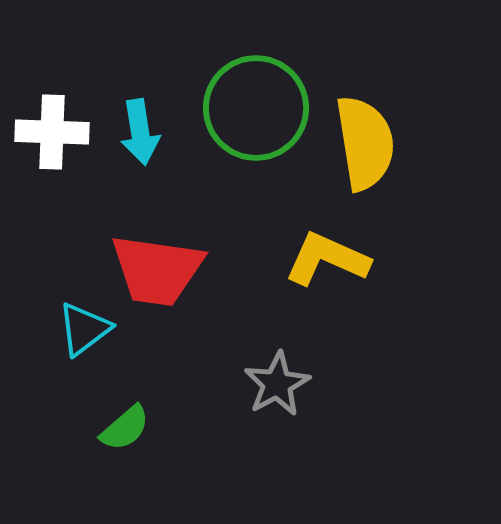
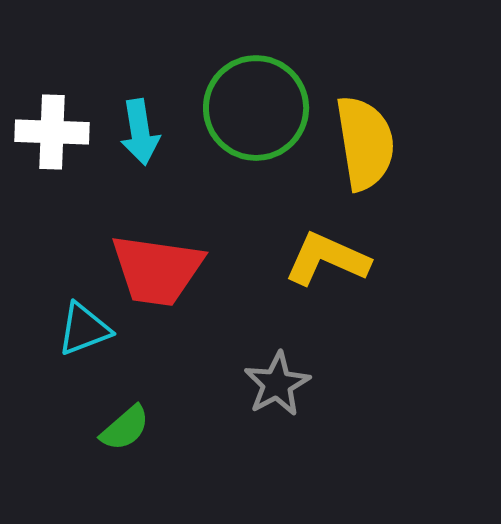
cyan triangle: rotated 16 degrees clockwise
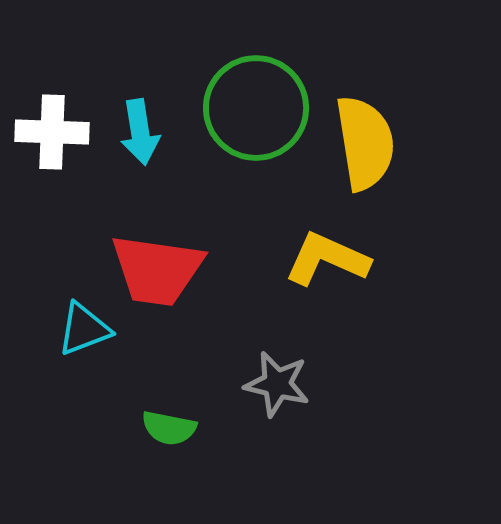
gray star: rotated 30 degrees counterclockwise
green semicircle: moved 44 px right; rotated 52 degrees clockwise
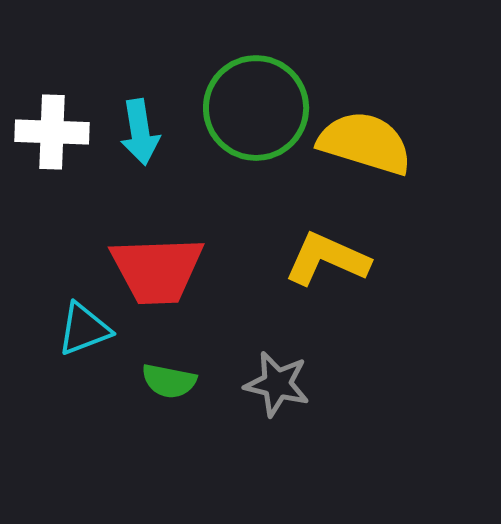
yellow semicircle: rotated 64 degrees counterclockwise
red trapezoid: rotated 10 degrees counterclockwise
green semicircle: moved 47 px up
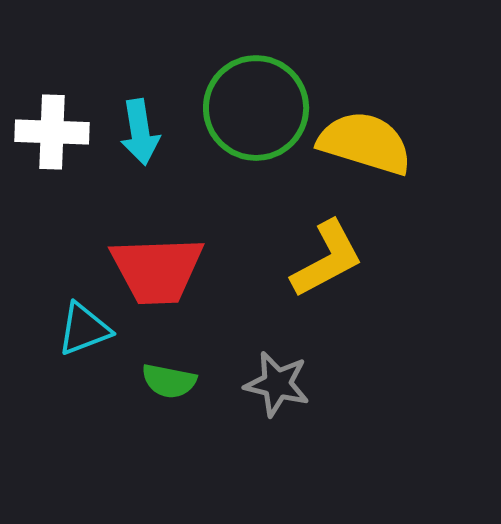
yellow L-shape: rotated 128 degrees clockwise
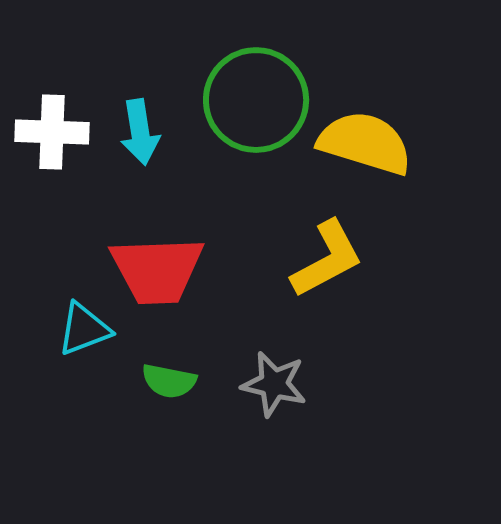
green circle: moved 8 px up
gray star: moved 3 px left
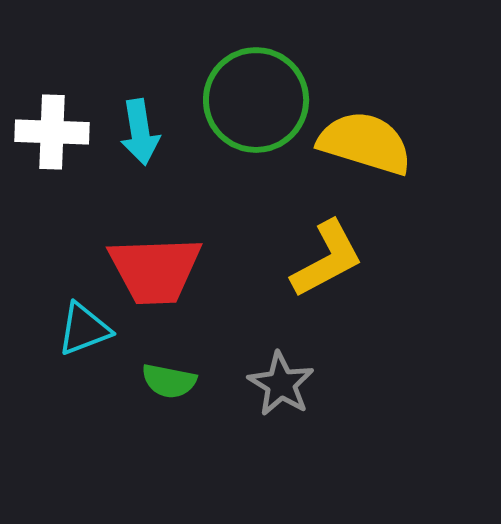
red trapezoid: moved 2 px left
gray star: moved 7 px right; rotated 18 degrees clockwise
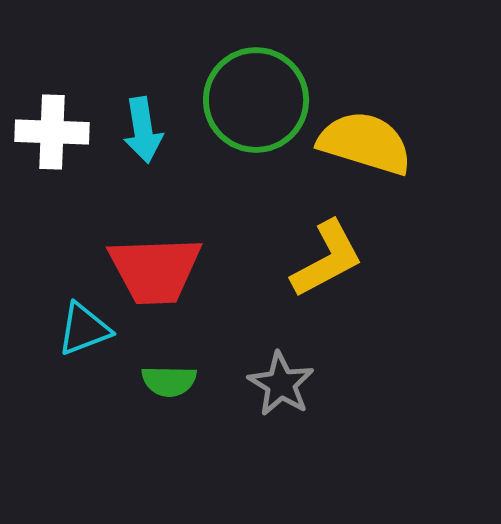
cyan arrow: moved 3 px right, 2 px up
green semicircle: rotated 10 degrees counterclockwise
